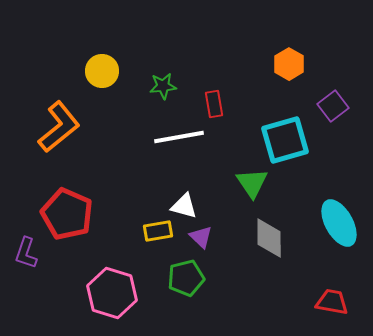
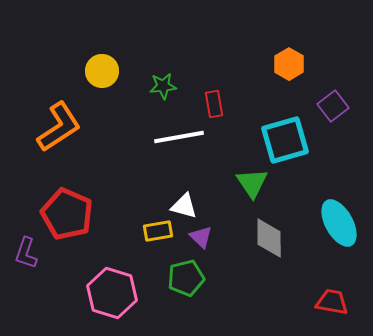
orange L-shape: rotated 6 degrees clockwise
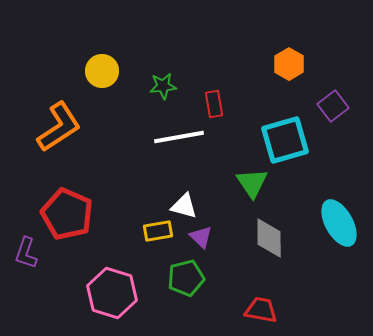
red trapezoid: moved 71 px left, 8 px down
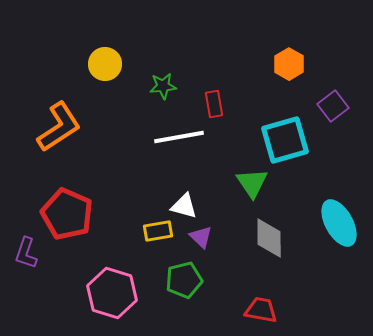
yellow circle: moved 3 px right, 7 px up
green pentagon: moved 2 px left, 2 px down
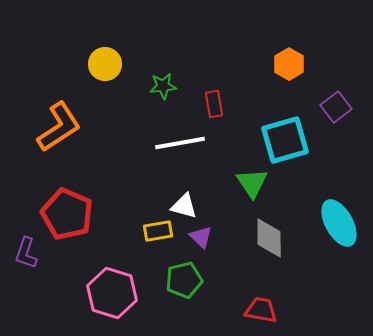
purple square: moved 3 px right, 1 px down
white line: moved 1 px right, 6 px down
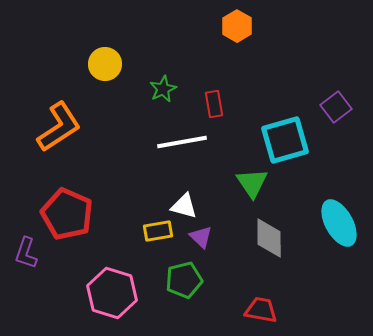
orange hexagon: moved 52 px left, 38 px up
green star: moved 3 px down; rotated 20 degrees counterclockwise
white line: moved 2 px right, 1 px up
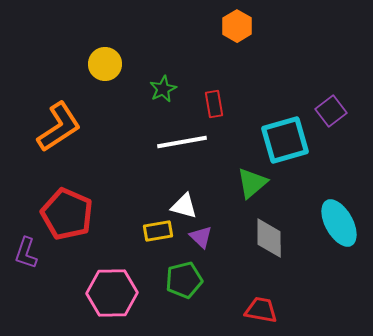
purple square: moved 5 px left, 4 px down
green triangle: rotated 24 degrees clockwise
pink hexagon: rotated 18 degrees counterclockwise
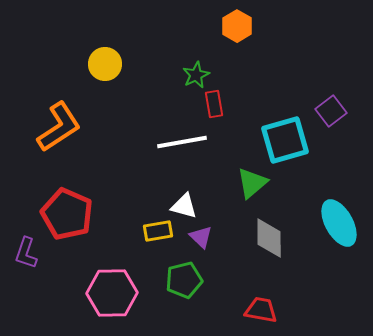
green star: moved 33 px right, 14 px up
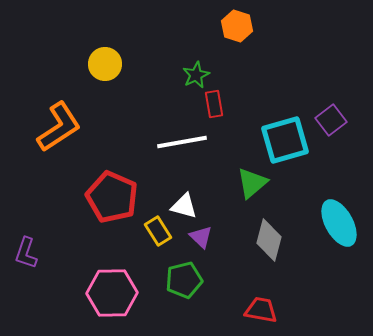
orange hexagon: rotated 12 degrees counterclockwise
purple square: moved 9 px down
red pentagon: moved 45 px right, 17 px up
yellow rectangle: rotated 68 degrees clockwise
gray diamond: moved 2 px down; rotated 15 degrees clockwise
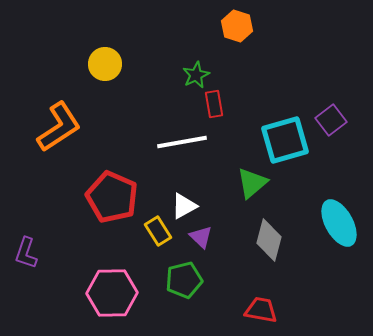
white triangle: rotated 44 degrees counterclockwise
